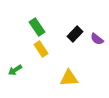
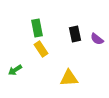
green rectangle: moved 1 px down; rotated 24 degrees clockwise
black rectangle: rotated 56 degrees counterclockwise
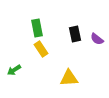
green arrow: moved 1 px left
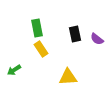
yellow triangle: moved 1 px left, 1 px up
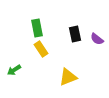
yellow triangle: rotated 18 degrees counterclockwise
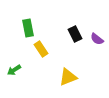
green rectangle: moved 9 px left
black rectangle: rotated 14 degrees counterclockwise
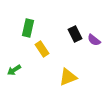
green rectangle: rotated 24 degrees clockwise
purple semicircle: moved 3 px left, 1 px down
yellow rectangle: moved 1 px right
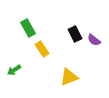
green rectangle: rotated 42 degrees counterclockwise
yellow triangle: moved 1 px right
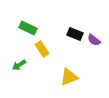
green rectangle: rotated 36 degrees counterclockwise
black rectangle: rotated 42 degrees counterclockwise
green arrow: moved 5 px right, 5 px up
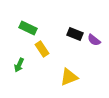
green arrow: rotated 32 degrees counterclockwise
